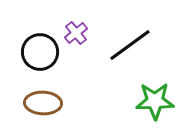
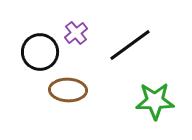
brown ellipse: moved 25 px right, 13 px up
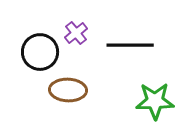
black line: rotated 36 degrees clockwise
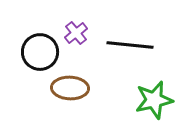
black line: rotated 6 degrees clockwise
brown ellipse: moved 2 px right, 2 px up
green star: moved 1 px left, 1 px up; rotated 12 degrees counterclockwise
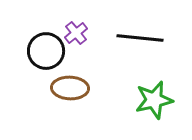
black line: moved 10 px right, 7 px up
black circle: moved 6 px right, 1 px up
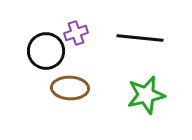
purple cross: rotated 20 degrees clockwise
green star: moved 8 px left, 5 px up
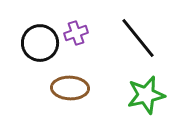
black line: moved 2 px left; rotated 45 degrees clockwise
black circle: moved 6 px left, 8 px up
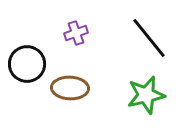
black line: moved 11 px right
black circle: moved 13 px left, 21 px down
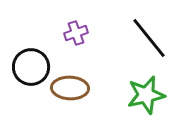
black circle: moved 4 px right, 3 px down
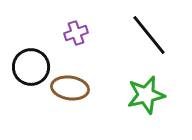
black line: moved 3 px up
brown ellipse: rotated 6 degrees clockwise
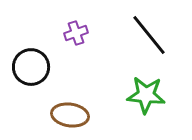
brown ellipse: moved 27 px down
green star: rotated 18 degrees clockwise
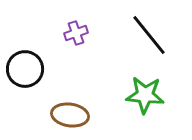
black circle: moved 6 px left, 2 px down
green star: moved 1 px left
